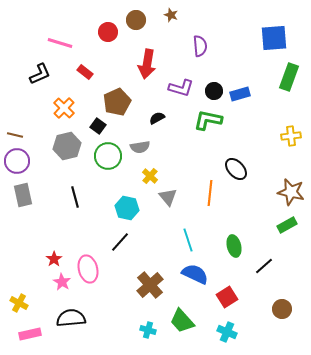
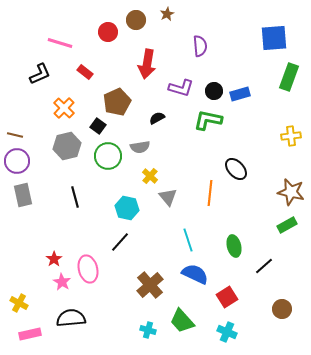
brown star at (171, 15): moved 4 px left, 1 px up; rotated 24 degrees clockwise
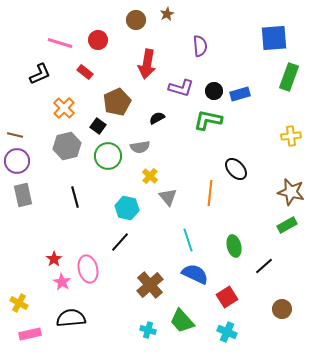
red circle at (108, 32): moved 10 px left, 8 px down
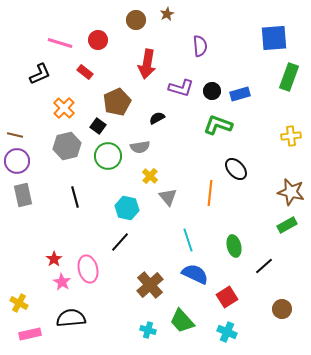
black circle at (214, 91): moved 2 px left
green L-shape at (208, 120): moved 10 px right, 5 px down; rotated 8 degrees clockwise
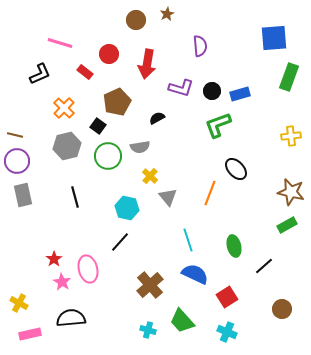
red circle at (98, 40): moved 11 px right, 14 px down
green L-shape at (218, 125): rotated 40 degrees counterclockwise
orange line at (210, 193): rotated 15 degrees clockwise
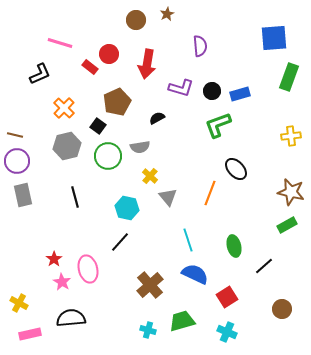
red rectangle at (85, 72): moved 5 px right, 5 px up
green trapezoid at (182, 321): rotated 116 degrees clockwise
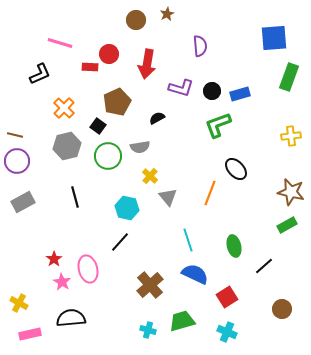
red rectangle at (90, 67): rotated 35 degrees counterclockwise
gray rectangle at (23, 195): moved 7 px down; rotated 75 degrees clockwise
